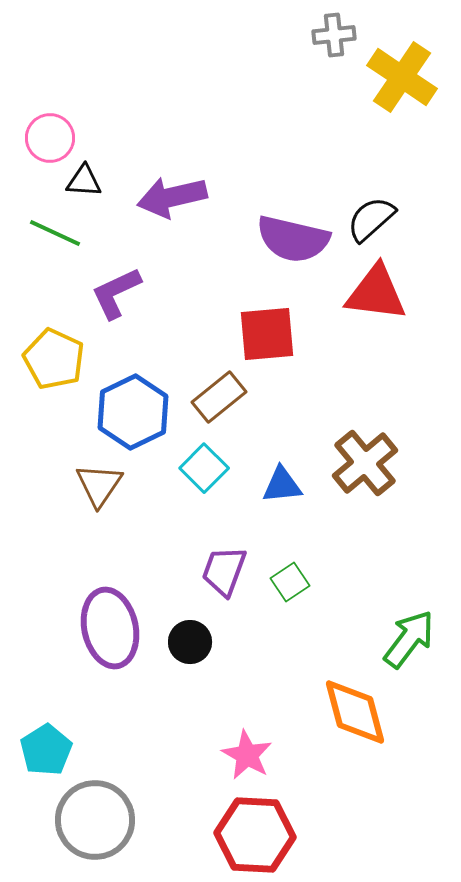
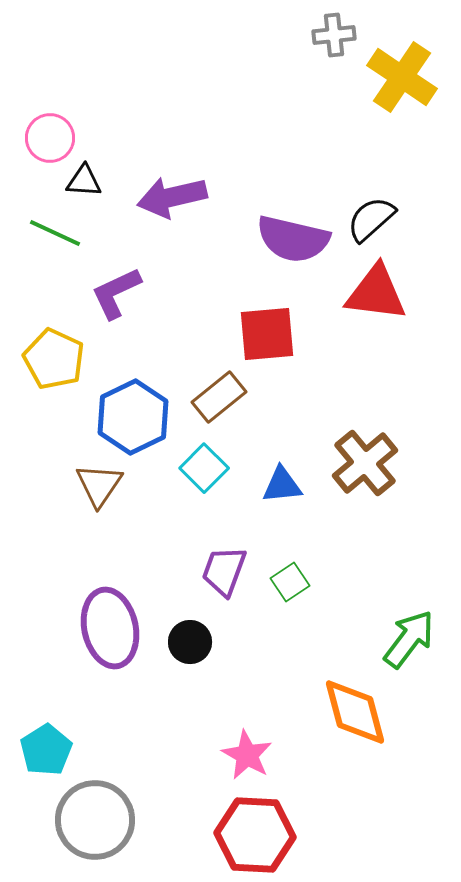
blue hexagon: moved 5 px down
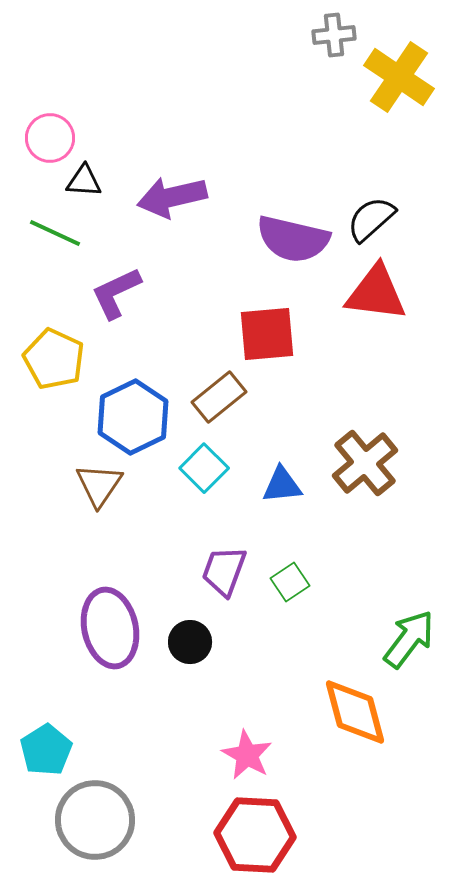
yellow cross: moved 3 px left
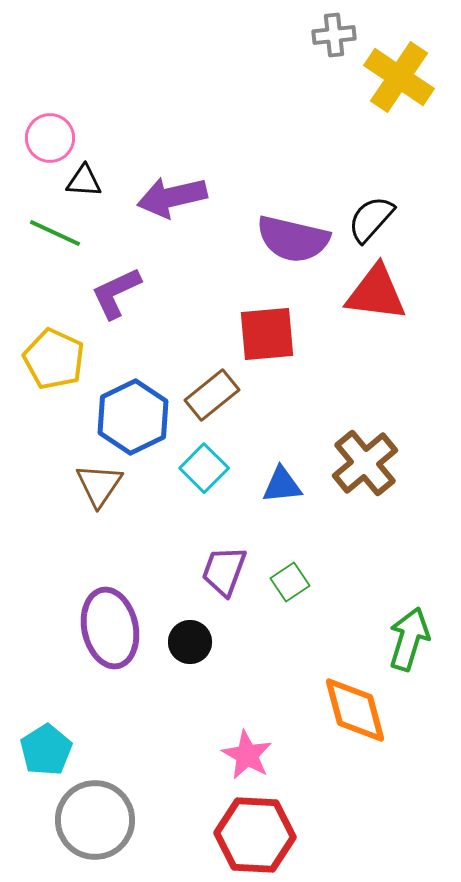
black semicircle: rotated 6 degrees counterclockwise
brown rectangle: moved 7 px left, 2 px up
green arrow: rotated 20 degrees counterclockwise
orange diamond: moved 2 px up
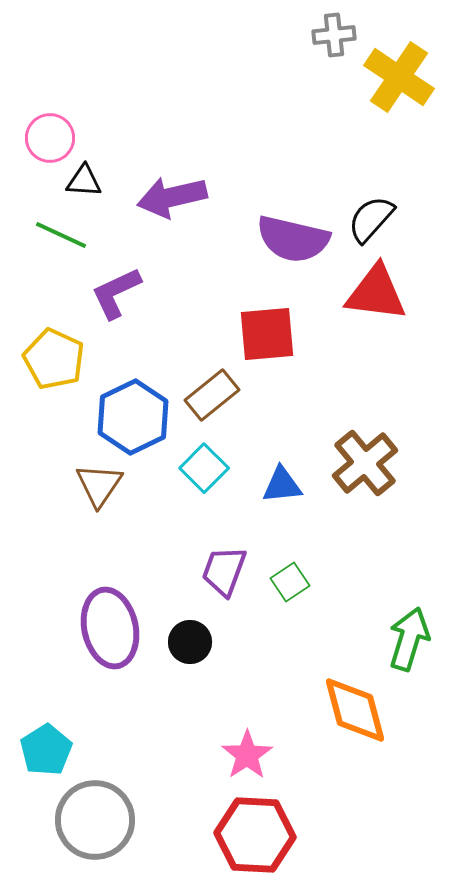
green line: moved 6 px right, 2 px down
pink star: rotated 9 degrees clockwise
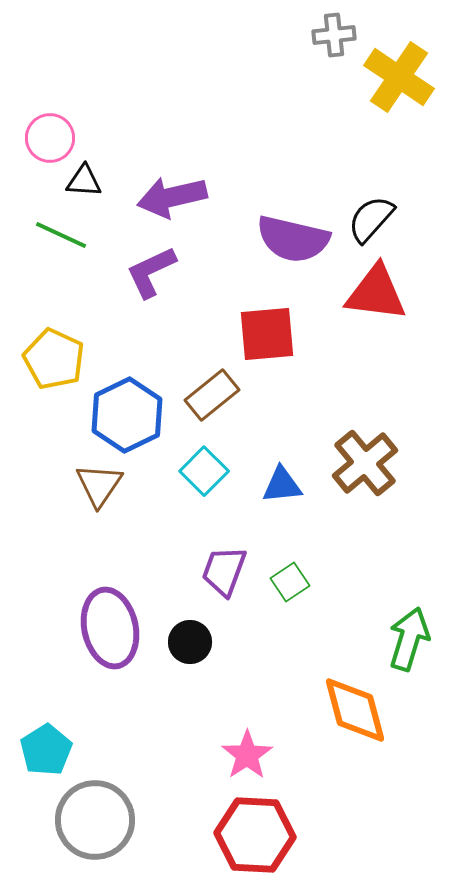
purple L-shape: moved 35 px right, 21 px up
blue hexagon: moved 6 px left, 2 px up
cyan square: moved 3 px down
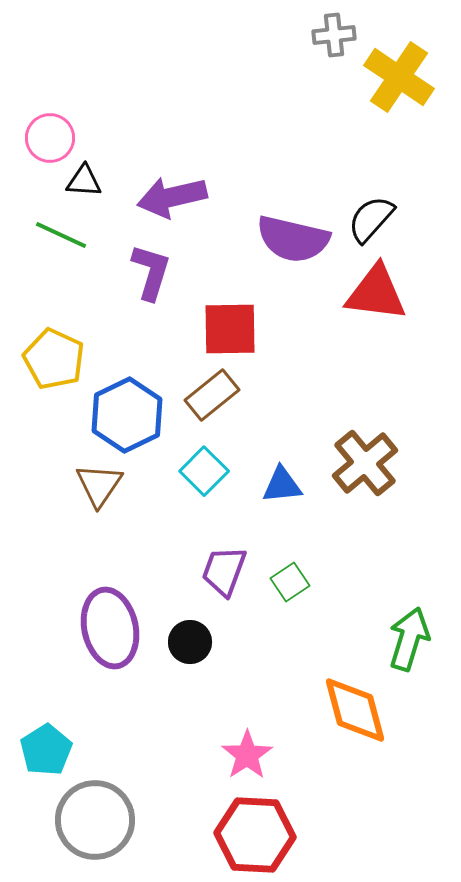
purple L-shape: rotated 132 degrees clockwise
red square: moved 37 px left, 5 px up; rotated 4 degrees clockwise
